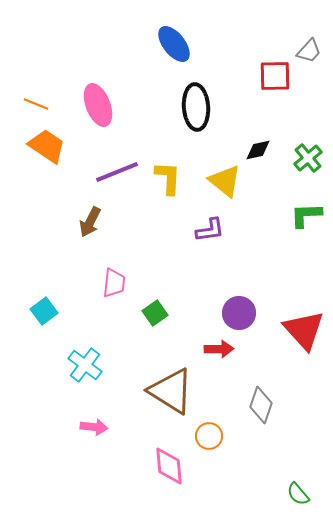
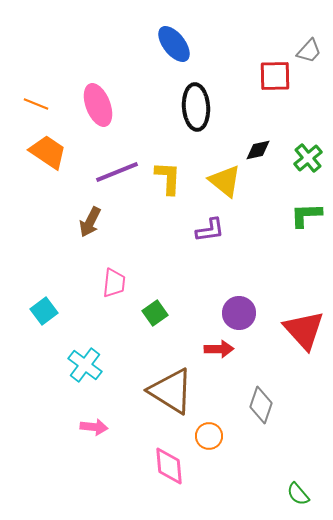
orange trapezoid: moved 1 px right, 6 px down
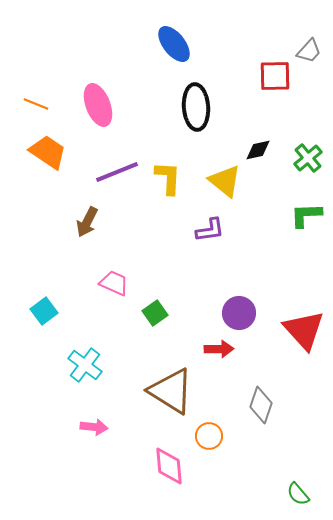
brown arrow: moved 3 px left
pink trapezoid: rotated 72 degrees counterclockwise
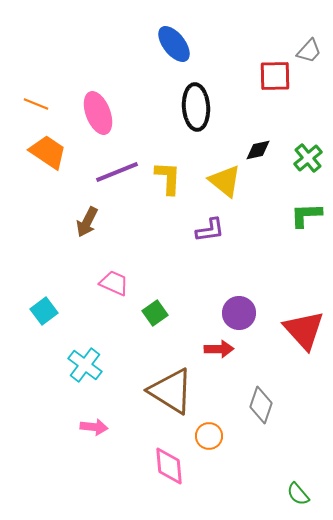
pink ellipse: moved 8 px down
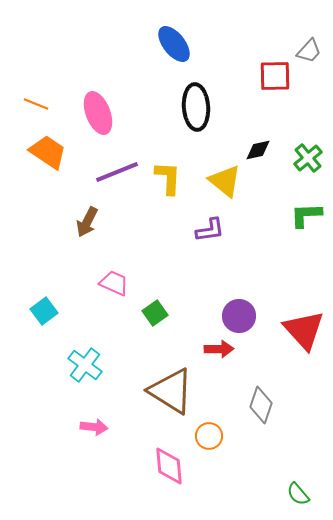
purple circle: moved 3 px down
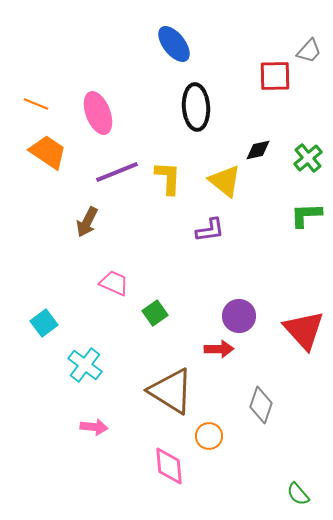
cyan square: moved 12 px down
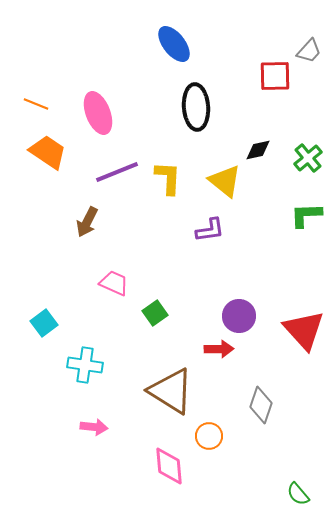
cyan cross: rotated 28 degrees counterclockwise
